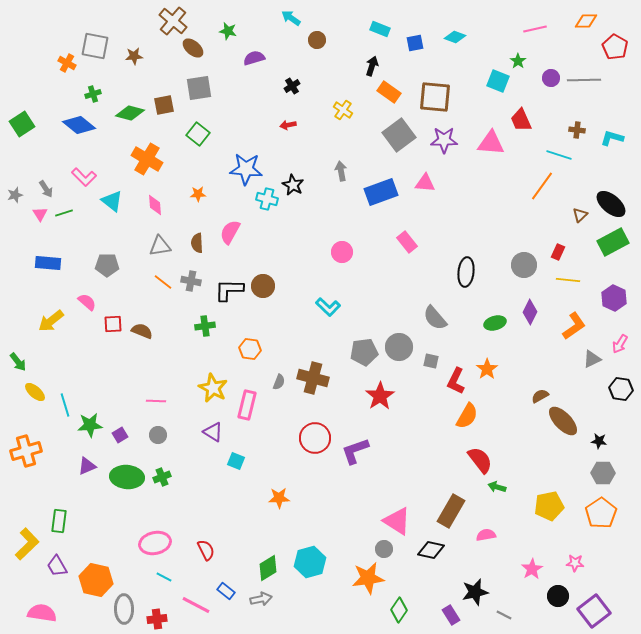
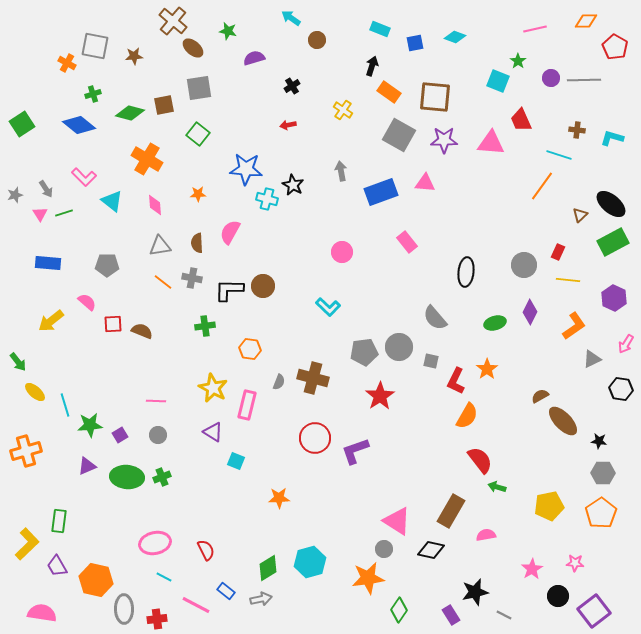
gray square at (399, 135): rotated 24 degrees counterclockwise
gray cross at (191, 281): moved 1 px right, 3 px up
pink arrow at (620, 344): moved 6 px right
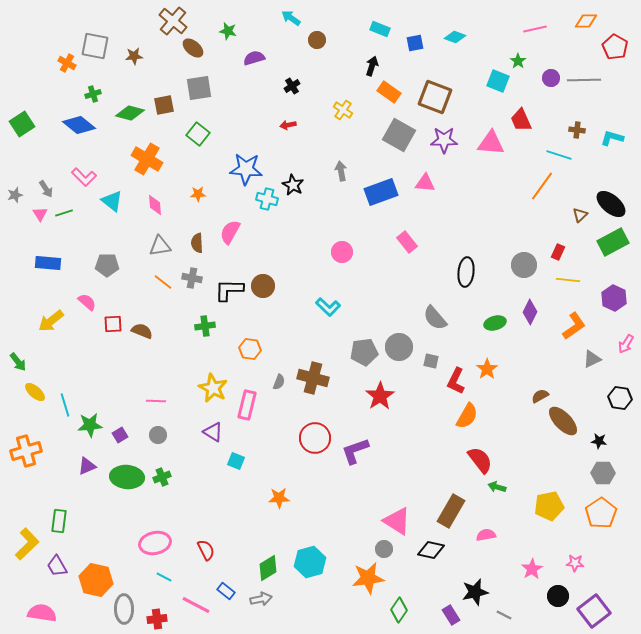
brown square at (435, 97): rotated 16 degrees clockwise
black hexagon at (621, 389): moved 1 px left, 9 px down
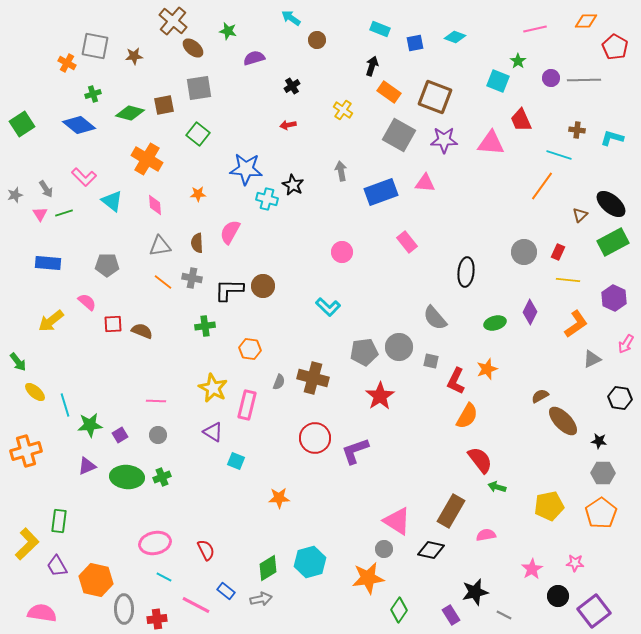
gray circle at (524, 265): moved 13 px up
orange L-shape at (574, 326): moved 2 px right, 2 px up
orange star at (487, 369): rotated 15 degrees clockwise
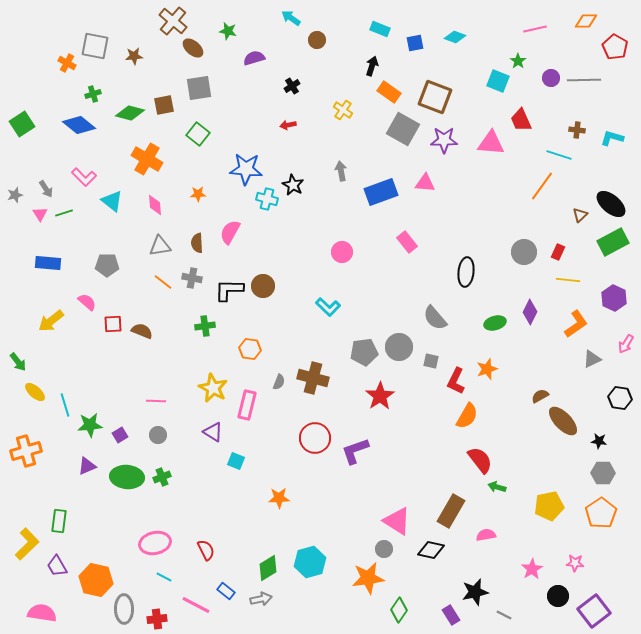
gray square at (399, 135): moved 4 px right, 6 px up
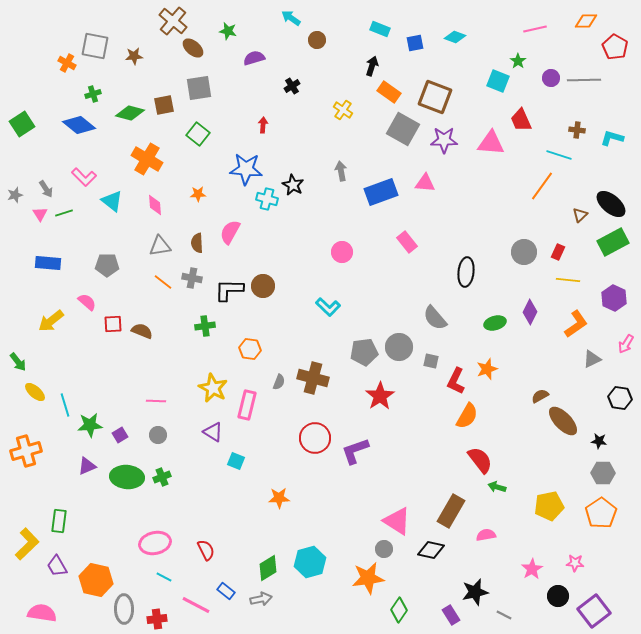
red arrow at (288, 125): moved 25 px left; rotated 105 degrees clockwise
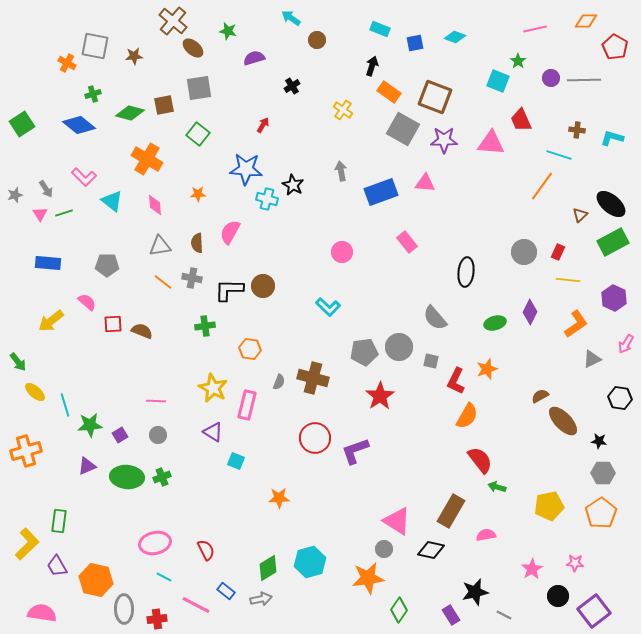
red arrow at (263, 125): rotated 28 degrees clockwise
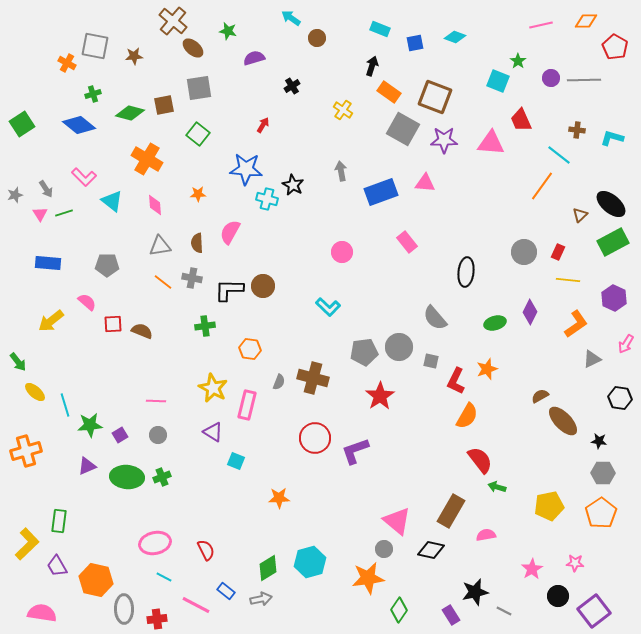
pink line at (535, 29): moved 6 px right, 4 px up
brown circle at (317, 40): moved 2 px up
cyan line at (559, 155): rotated 20 degrees clockwise
pink triangle at (397, 521): rotated 8 degrees clockwise
gray line at (504, 615): moved 4 px up
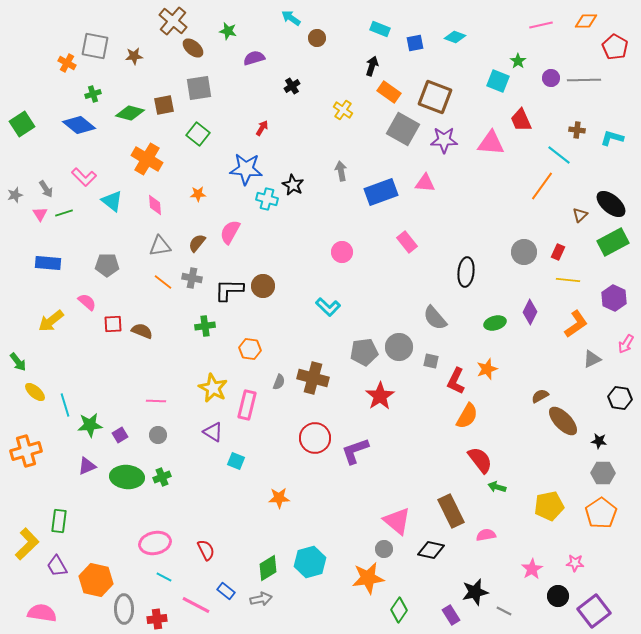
red arrow at (263, 125): moved 1 px left, 3 px down
brown semicircle at (197, 243): rotated 42 degrees clockwise
brown rectangle at (451, 511): rotated 56 degrees counterclockwise
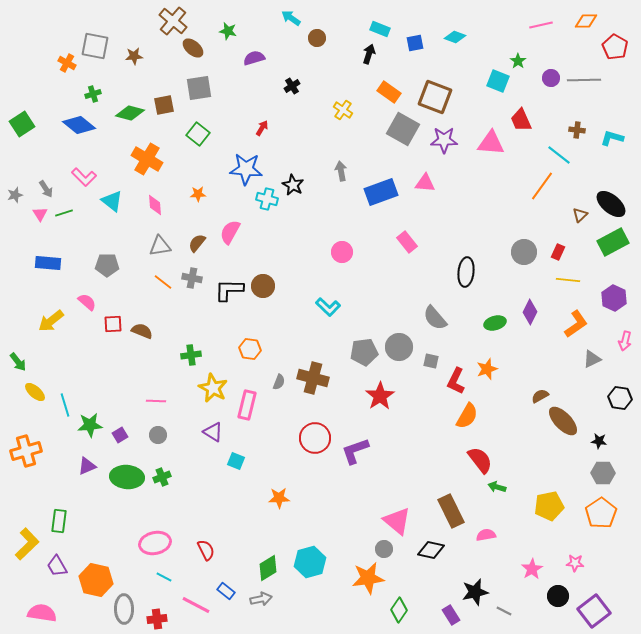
black arrow at (372, 66): moved 3 px left, 12 px up
green cross at (205, 326): moved 14 px left, 29 px down
pink arrow at (626, 344): moved 1 px left, 3 px up; rotated 18 degrees counterclockwise
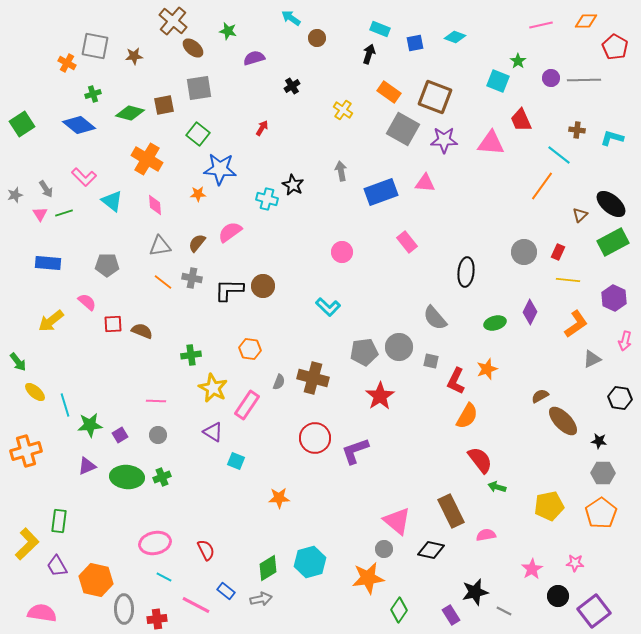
blue star at (246, 169): moved 26 px left
pink semicircle at (230, 232): rotated 25 degrees clockwise
pink rectangle at (247, 405): rotated 20 degrees clockwise
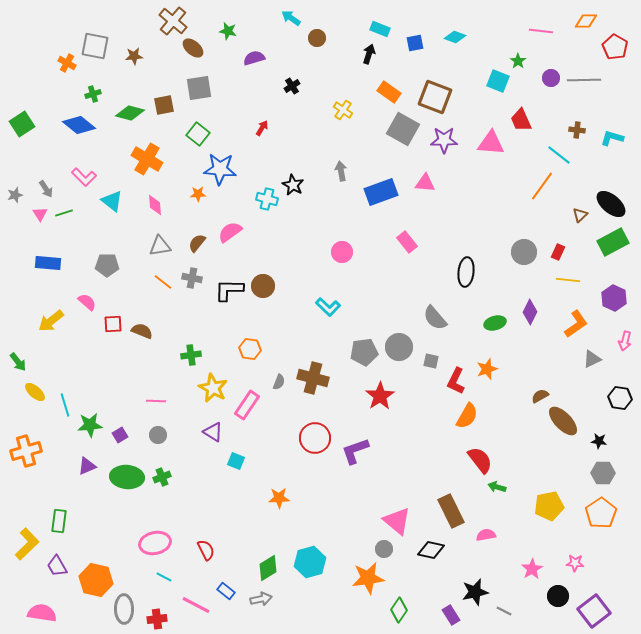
pink line at (541, 25): moved 6 px down; rotated 20 degrees clockwise
